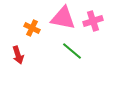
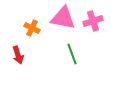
green line: moved 3 px down; rotated 30 degrees clockwise
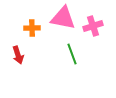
pink cross: moved 5 px down
orange cross: rotated 28 degrees counterclockwise
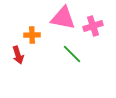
orange cross: moved 7 px down
green line: rotated 25 degrees counterclockwise
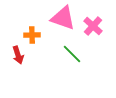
pink triangle: rotated 8 degrees clockwise
pink cross: rotated 30 degrees counterclockwise
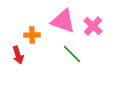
pink triangle: moved 3 px down
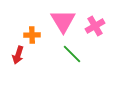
pink triangle: rotated 40 degrees clockwise
pink cross: moved 2 px right; rotated 18 degrees clockwise
red arrow: rotated 36 degrees clockwise
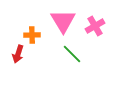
red arrow: moved 1 px up
